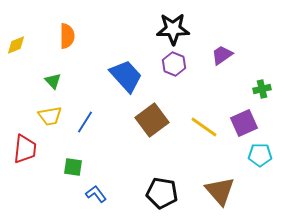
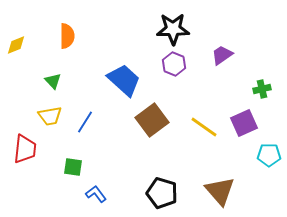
blue trapezoid: moved 2 px left, 4 px down; rotated 6 degrees counterclockwise
cyan pentagon: moved 9 px right
black pentagon: rotated 8 degrees clockwise
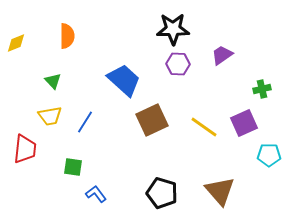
yellow diamond: moved 2 px up
purple hexagon: moved 4 px right; rotated 20 degrees counterclockwise
brown square: rotated 12 degrees clockwise
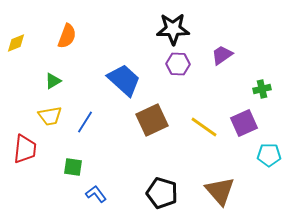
orange semicircle: rotated 20 degrees clockwise
green triangle: rotated 42 degrees clockwise
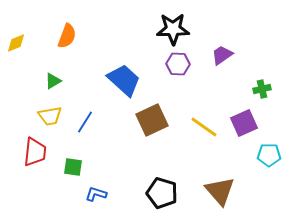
red trapezoid: moved 10 px right, 3 px down
blue L-shape: rotated 35 degrees counterclockwise
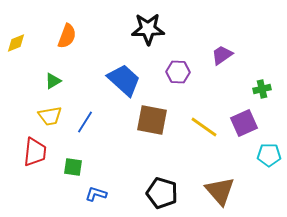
black star: moved 25 px left
purple hexagon: moved 8 px down
brown square: rotated 36 degrees clockwise
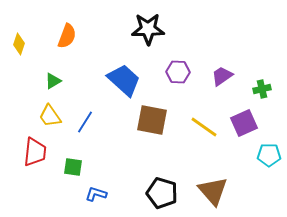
yellow diamond: moved 3 px right, 1 px down; rotated 50 degrees counterclockwise
purple trapezoid: moved 21 px down
yellow trapezoid: rotated 65 degrees clockwise
brown triangle: moved 7 px left
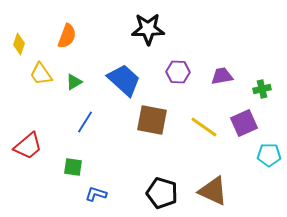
purple trapezoid: rotated 25 degrees clockwise
green triangle: moved 21 px right, 1 px down
yellow trapezoid: moved 9 px left, 42 px up
red trapezoid: moved 7 px left, 6 px up; rotated 44 degrees clockwise
brown triangle: rotated 24 degrees counterclockwise
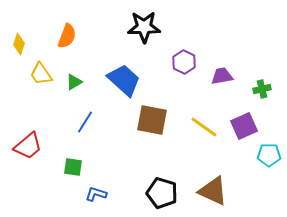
black star: moved 4 px left, 2 px up
purple hexagon: moved 6 px right, 10 px up; rotated 25 degrees clockwise
purple square: moved 3 px down
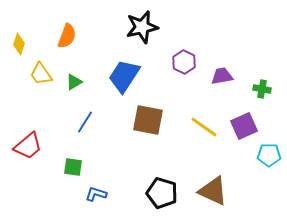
black star: moved 2 px left; rotated 12 degrees counterclockwise
blue trapezoid: moved 4 px up; rotated 99 degrees counterclockwise
green cross: rotated 24 degrees clockwise
brown square: moved 4 px left
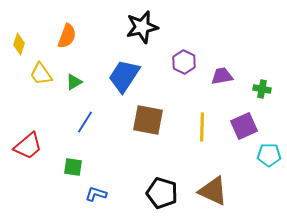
yellow line: moved 2 px left; rotated 56 degrees clockwise
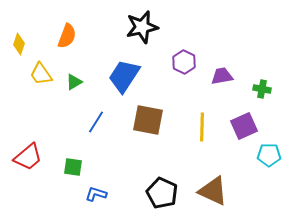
blue line: moved 11 px right
red trapezoid: moved 11 px down
black pentagon: rotated 8 degrees clockwise
